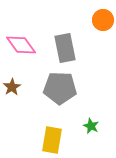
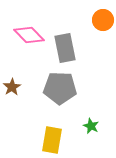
pink diamond: moved 8 px right, 10 px up; rotated 8 degrees counterclockwise
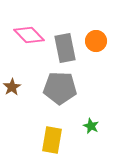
orange circle: moved 7 px left, 21 px down
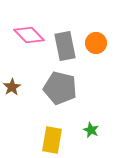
orange circle: moved 2 px down
gray rectangle: moved 2 px up
gray pentagon: rotated 12 degrees clockwise
green star: moved 4 px down
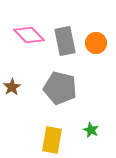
gray rectangle: moved 5 px up
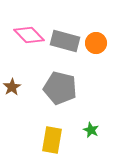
gray rectangle: rotated 64 degrees counterclockwise
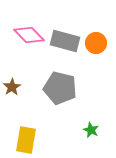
yellow rectangle: moved 26 px left
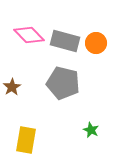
gray pentagon: moved 3 px right, 5 px up
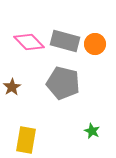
pink diamond: moved 7 px down
orange circle: moved 1 px left, 1 px down
green star: moved 1 px right, 1 px down
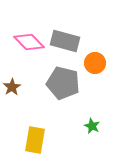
orange circle: moved 19 px down
green star: moved 5 px up
yellow rectangle: moved 9 px right
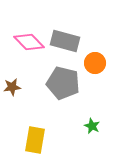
brown star: rotated 24 degrees clockwise
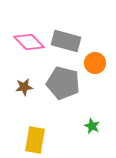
gray rectangle: moved 1 px right
brown star: moved 12 px right
